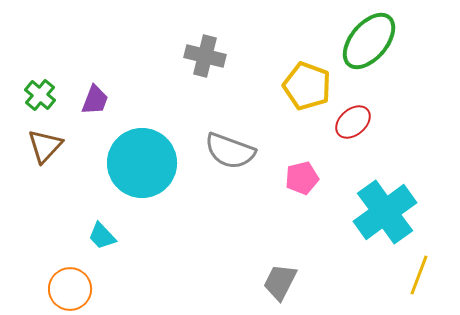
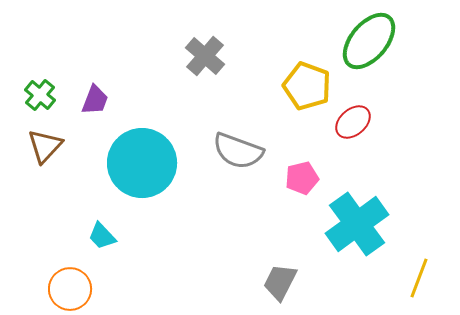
gray cross: rotated 27 degrees clockwise
gray semicircle: moved 8 px right
cyan cross: moved 28 px left, 12 px down
yellow line: moved 3 px down
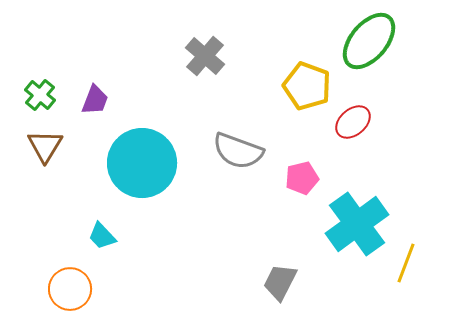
brown triangle: rotated 12 degrees counterclockwise
yellow line: moved 13 px left, 15 px up
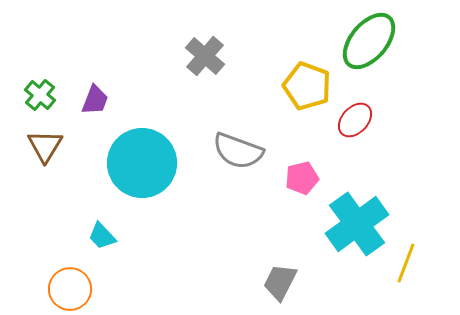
red ellipse: moved 2 px right, 2 px up; rotated 6 degrees counterclockwise
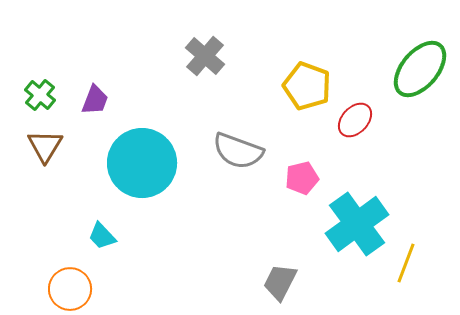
green ellipse: moved 51 px right, 28 px down
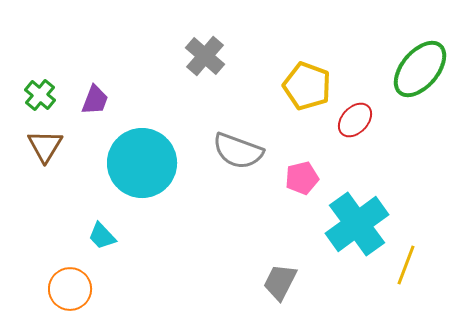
yellow line: moved 2 px down
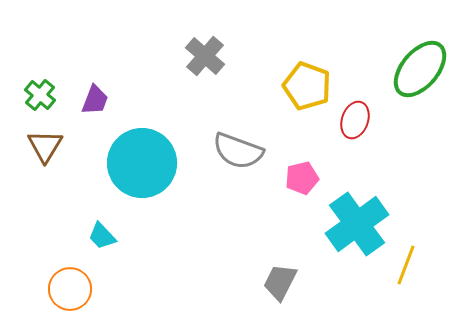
red ellipse: rotated 24 degrees counterclockwise
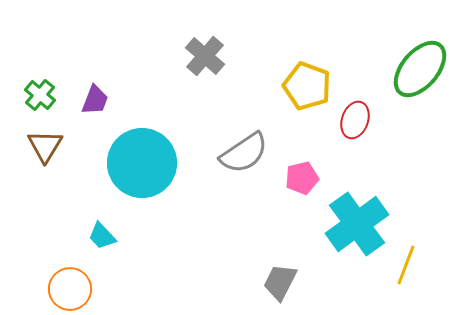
gray semicircle: moved 6 px right, 2 px down; rotated 54 degrees counterclockwise
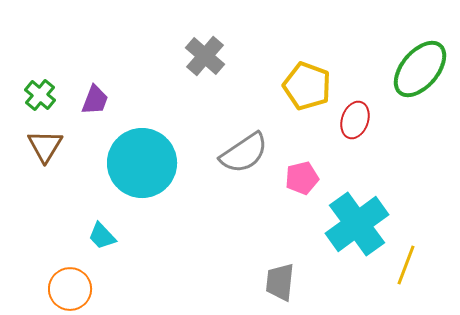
gray trapezoid: rotated 21 degrees counterclockwise
